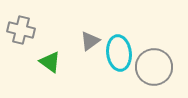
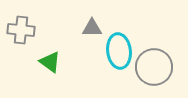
gray cross: rotated 8 degrees counterclockwise
gray triangle: moved 2 px right, 13 px up; rotated 35 degrees clockwise
cyan ellipse: moved 2 px up
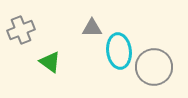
gray cross: rotated 28 degrees counterclockwise
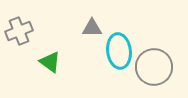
gray cross: moved 2 px left, 1 px down
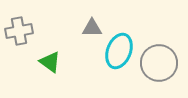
gray cross: rotated 12 degrees clockwise
cyan ellipse: rotated 28 degrees clockwise
gray circle: moved 5 px right, 4 px up
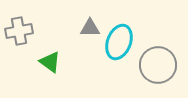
gray triangle: moved 2 px left
cyan ellipse: moved 9 px up
gray circle: moved 1 px left, 2 px down
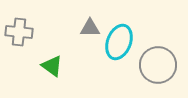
gray cross: moved 1 px down; rotated 16 degrees clockwise
green triangle: moved 2 px right, 4 px down
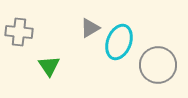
gray triangle: rotated 30 degrees counterclockwise
green triangle: moved 3 px left; rotated 20 degrees clockwise
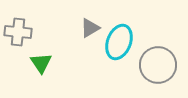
gray cross: moved 1 px left
green triangle: moved 8 px left, 3 px up
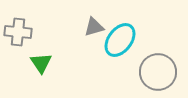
gray triangle: moved 4 px right, 1 px up; rotated 15 degrees clockwise
cyan ellipse: moved 1 px right, 2 px up; rotated 16 degrees clockwise
gray circle: moved 7 px down
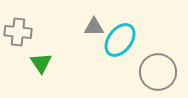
gray triangle: rotated 15 degrees clockwise
